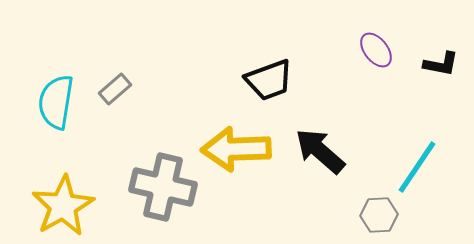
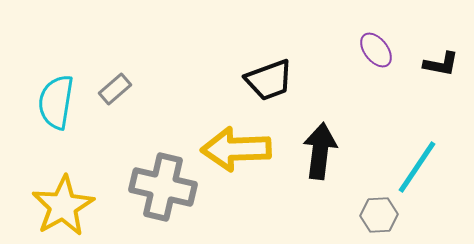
black arrow: rotated 56 degrees clockwise
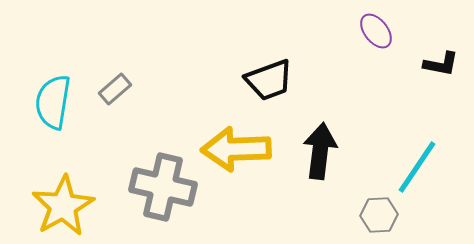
purple ellipse: moved 19 px up
cyan semicircle: moved 3 px left
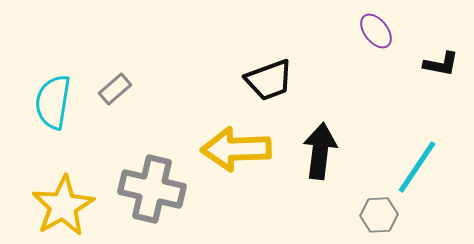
gray cross: moved 11 px left, 2 px down
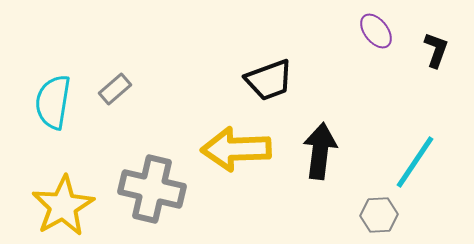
black L-shape: moved 5 px left, 14 px up; rotated 81 degrees counterclockwise
cyan line: moved 2 px left, 5 px up
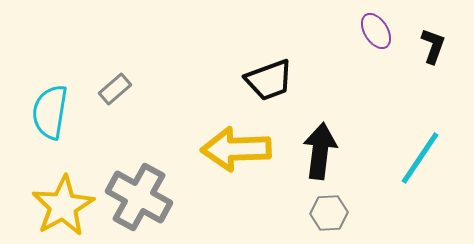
purple ellipse: rotated 6 degrees clockwise
black L-shape: moved 3 px left, 4 px up
cyan semicircle: moved 3 px left, 10 px down
cyan line: moved 5 px right, 4 px up
gray cross: moved 13 px left, 8 px down; rotated 16 degrees clockwise
gray hexagon: moved 50 px left, 2 px up
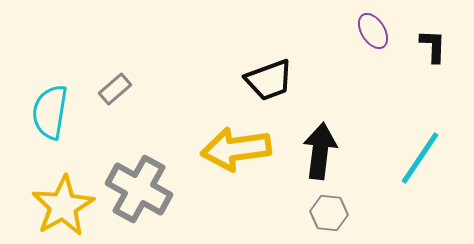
purple ellipse: moved 3 px left
black L-shape: rotated 18 degrees counterclockwise
yellow arrow: rotated 6 degrees counterclockwise
gray cross: moved 8 px up
gray hexagon: rotated 9 degrees clockwise
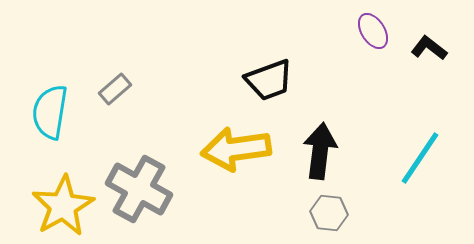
black L-shape: moved 4 px left, 2 px down; rotated 54 degrees counterclockwise
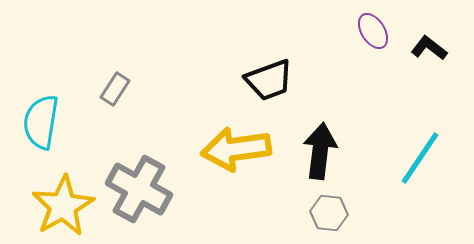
gray rectangle: rotated 16 degrees counterclockwise
cyan semicircle: moved 9 px left, 10 px down
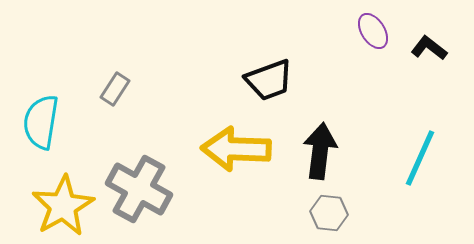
yellow arrow: rotated 10 degrees clockwise
cyan line: rotated 10 degrees counterclockwise
